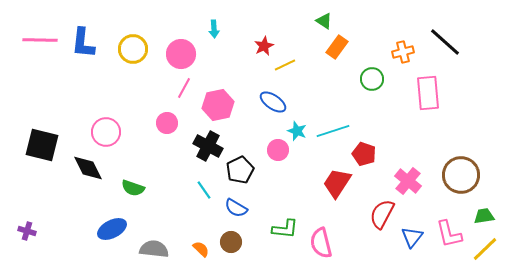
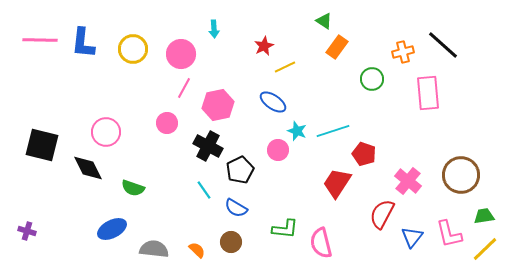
black line at (445, 42): moved 2 px left, 3 px down
yellow line at (285, 65): moved 2 px down
orange semicircle at (201, 249): moved 4 px left, 1 px down
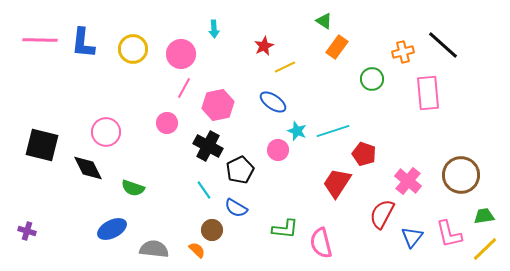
brown circle at (231, 242): moved 19 px left, 12 px up
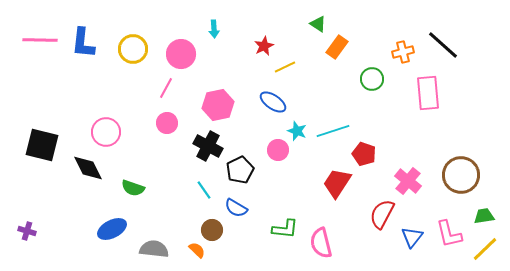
green triangle at (324, 21): moved 6 px left, 3 px down
pink line at (184, 88): moved 18 px left
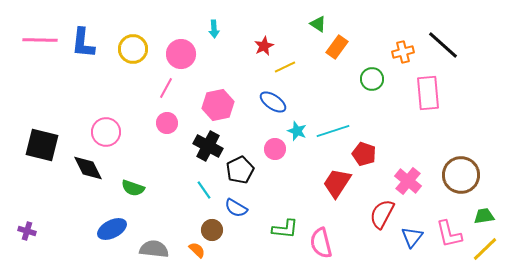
pink circle at (278, 150): moved 3 px left, 1 px up
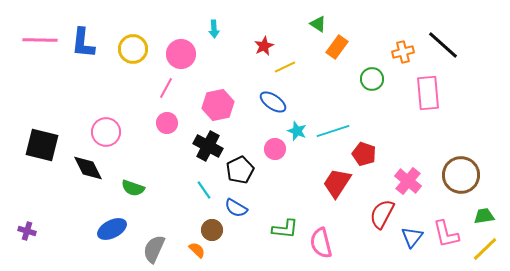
pink L-shape at (449, 234): moved 3 px left
gray semicircle at (154, 249): rotated 72 degrees counterclockwise
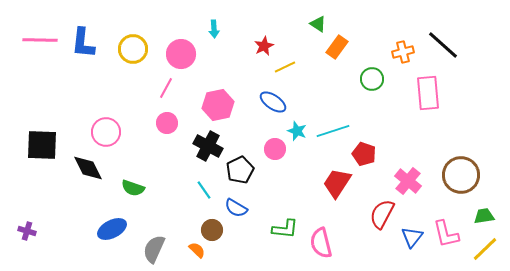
black square at (42, 145): rotated 12 degrees counterclockwise
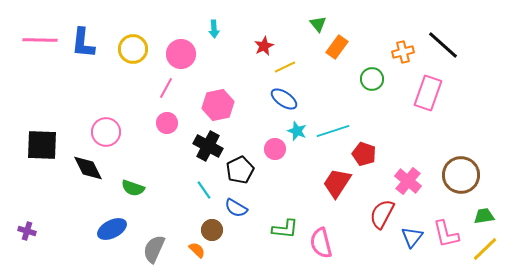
green triangle at (318, 24): rotated 18 degrees clockwise
pink rectangle at (428, 93): rotated 24 degrees clockwise
blue ellipse at (273, 102): moved 11 px right, 3 px up
